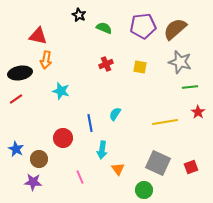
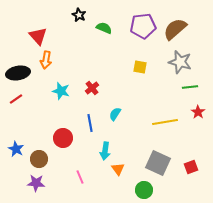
red triangle: rotated 36 degrees clockwise
red cross: moved 14 px left, 24 px down; rotated 16 degrees counterclockwise
black ellipse: moved 2 px left
cyan arrow: moved 3 px right, 1 px down
purple star: moved 3 px right, 1 px down
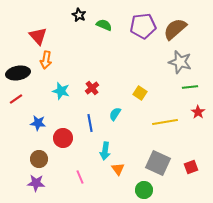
green semicircle: moved 3 px up
yellow square: moved 26 px down; rotated 24 degrees clockwise
blue star: moved 22 px right, 26 px up; rotated 21 degrees counterclockwise
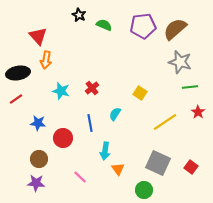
yellow line: rotated 25 degrees counterclockwise
red square: rotated 32 degrees counterclockwise
pink line: rotated 24 degrees counterclockwise
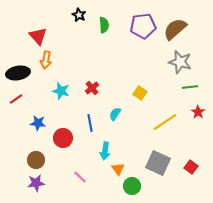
green semicircle: rotated 63 degrees clockwise
brown circle: moved 3 px left, 1 px down
purple star: rotated 12 degrees counterclockwise
green circle: moved 12 px left, 4 px up
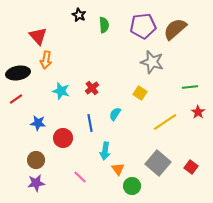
gray star: moved 28 px left
gray square: rotated 15 degrees clockwise
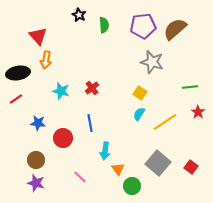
cyan semicircle: moved 24 px right
purple star: rotated 24 degrees clockwise
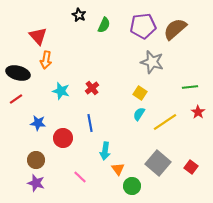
green semicircle: rotated 28 degrees clockwise
black ellipse: rotated 25 degrees clockwise
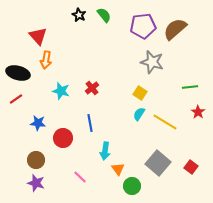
green semicircle: moved 10 px up; rotated 63 degrees counterclockwise
yellow line: rotated 65 degrees clockwise
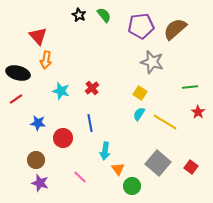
purple pentagon: moved 2 px left
purple star: moved 4 px right
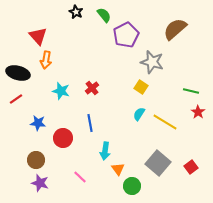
black star: moved 3 px left, 3 px up
purple pentagon: moved 15 px left, 9 px down; rotated 20 degrees counterclockwise
green line: moved 1 px right, 4 px down; rotated 21 degrees clockwise
yellow square: moved 1 px right, 6 px up
red square: rotated 16 degrees clockwise
